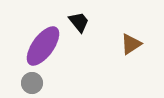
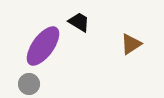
black trapezoid: rotated 20 degrees counterclockwise
gray circle: moved 3 px left, 1 px down
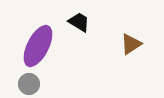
purple ellipse: moved 5 px left; rotated 9 degrees counterclockwise
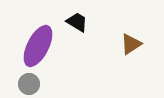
black trapezoid: moved 2 px left
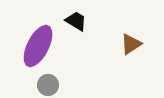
black trapezoid: moved 1 px left, 1 px up
gray circle: moved 19 px right, 1 px down
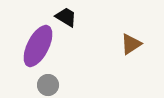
black trapezoid: moved 10 px left, 4 px up
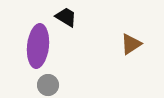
purple ellipse: rotated 21 degrees counterclockwise
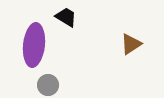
purple ellipse: moved 4 px left, 1 px up
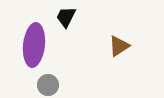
black trapezoid: rotated 95 degrees counterclockwise
brown triangle: moved 12 px left, 2 px down
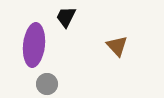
brown triangle: moved 2 px left; rotated 40 degrees counterclockwise
gray circle: moved 1 px left, 1 px up
